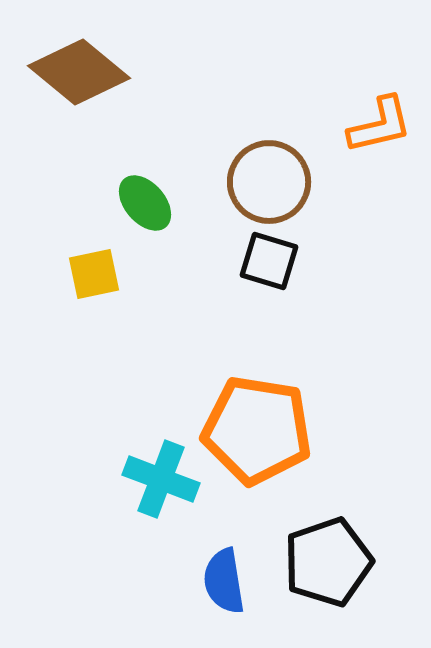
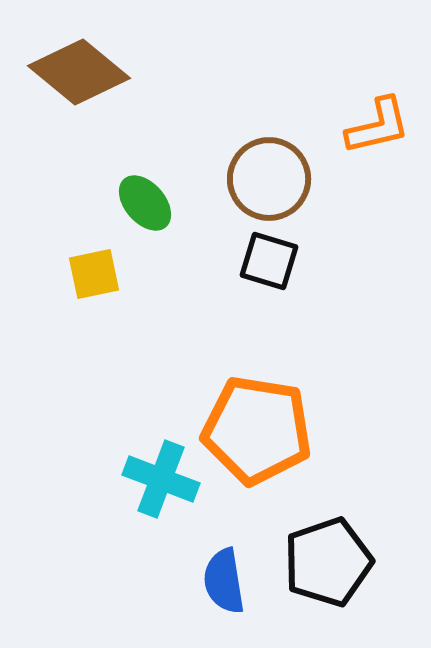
orange L-shape: moved 2 px left, 1 px down
brown circle: moved 3 px up
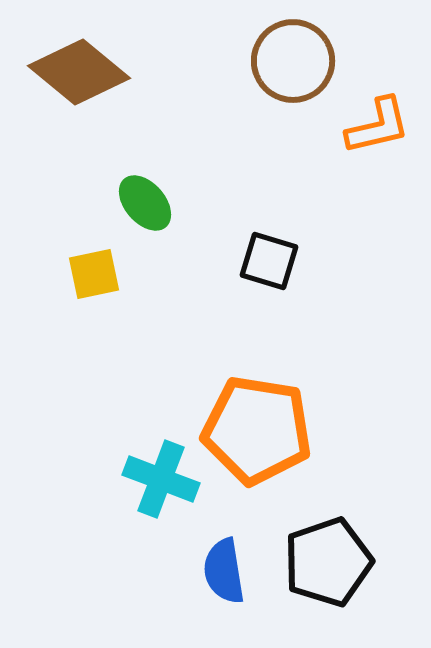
brown circle: moved 24 px right, 118 px up
blue semicircle: moved 10 px up
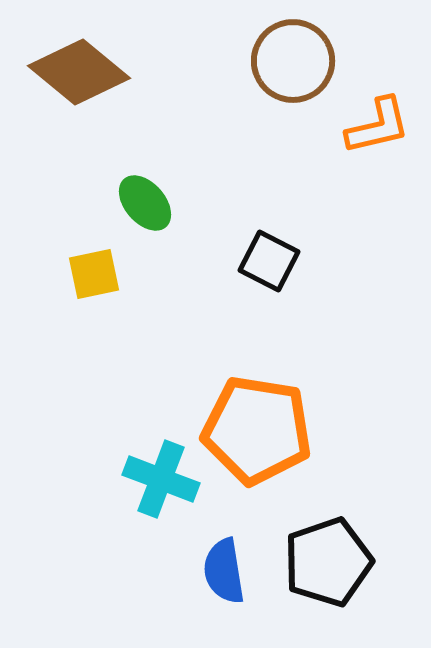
black square: rotated 10 degrees clockwise
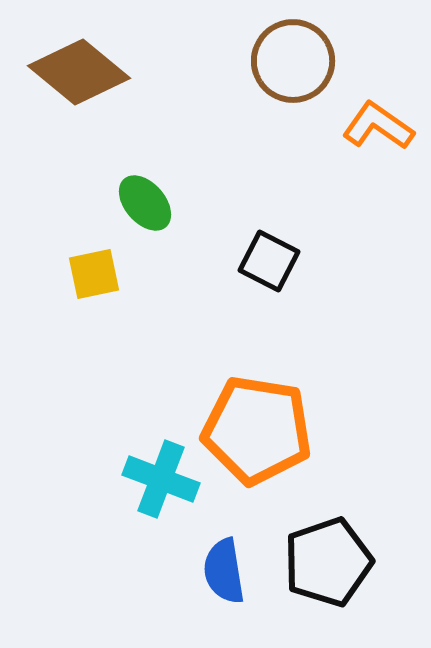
orange L-shape: rotated 132 degrees counterclockwise
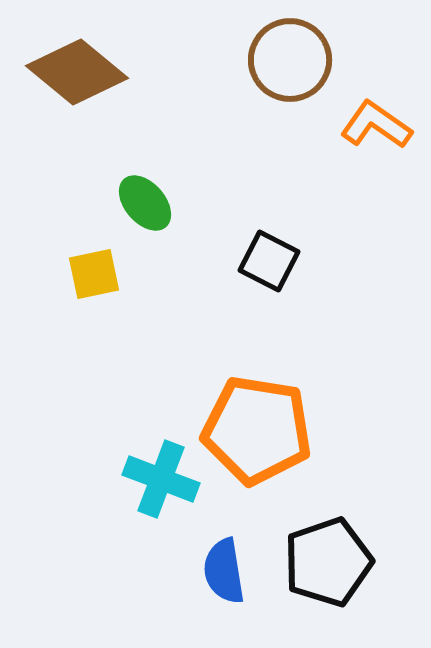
brown circle: moved 3 px left, 1 px up
brown diamond: moved 2 px left
orange L-shape: moved 2 px left, 1 px up
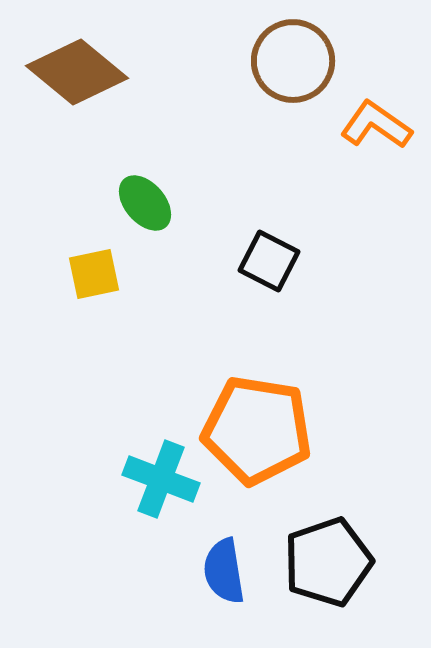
brown circle: moved 3 px right, 1 px down
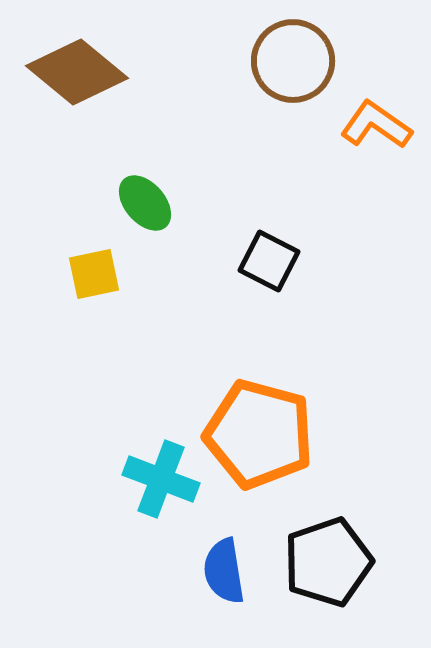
orange pentagon: moved 2 px right, 4 px down; rotated 6 degrees clockwise
